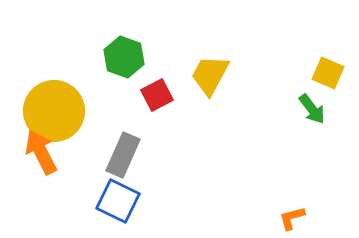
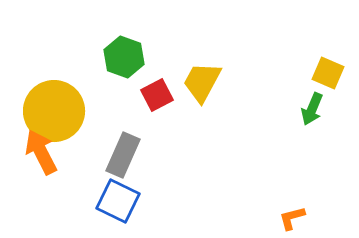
yellow trapezoid: moved 8 px left, 7 px down
green arrow: rotated 60 degrees clockwise
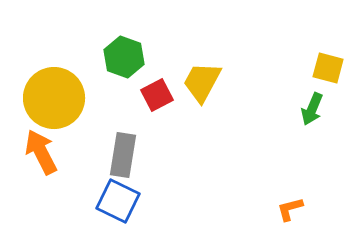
yellow square: moved 5 px up; rotated 8 degrees counterclockwise
yellow circle: moved 13 px up
gray rectangle: rotated 15 degrees counterclockwise
orange L-shape: moved 2 px left, 9 px up
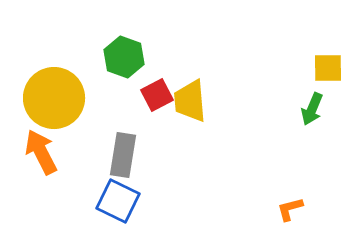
yellow square: rotated 16 degrees counterclockwise
yellow trapezoid: moved 12 px left, 19 px down; rotated 33 degrees counterclockwise
